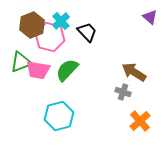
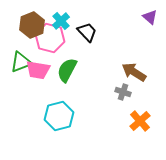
pink hexagon: moved 1 px down
green semicircle: rotated 15 degrees counterclockwise
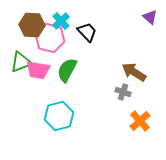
brown hexagon: rotated 25 degrees clockwise
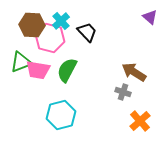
cyan hexagon: moved 2 px right, 1 px up
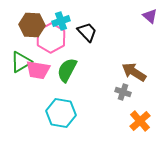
purple triangle: moved 1 px up
cyan cross: rotated 24 degrees clockwise
pink hexagon: moved 1 px right; rotated 16 degrees clockwise
green triangle: rotated 10 degrees counterclockwise
cyan hexagon: moved 2 px up; rotated 24 degrees clockwise
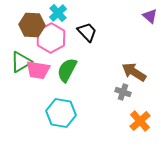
cyan cross: moved 3 px left, 8 px up; rotated 24 degrees counterclockwise
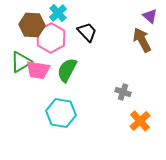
brown arrow: moved 8 px right, 32 px up; rotated 30 degrees clockwise
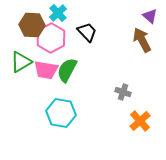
pink trapezoid: moved 8 px right
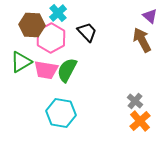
gray cross: moved 12 px right, 9 px down; rotated 21 degrees clockwise
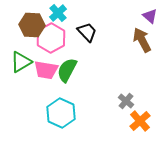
gray cross: moved 9 px left
cyan hexagon: rotated 16 degrees clockwise
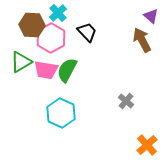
purple triangle: moved 1 px right
orange cross: moved 7 px right, 24 px down
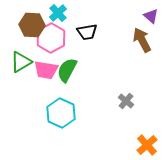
black trapezoid: rotated 125 degrees clockwise
